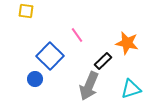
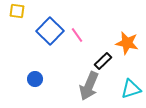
yellow square: moved 9 px left
blue square: moved 25 px up
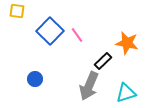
cyan triangle: moved 5 px left, 4 px down
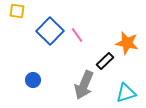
black rectangle: moved 2 px right
blue circle: moved 2 px left, 1 px down
gray arrow: moved 5 px left, 1 px up
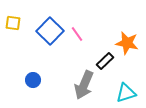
yellow square: moved 4 px left, 12 px down
pink line: moved 1 px up
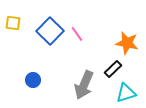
black rectangle: moved 8 px right, 8 px down
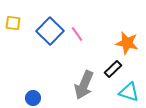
blue circle: moved 18 px down
cyan triangle: moved 3 px right, 1 px up; rotated 35 degrees clockwise
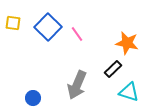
blue square: moved 2 px left, 4 px up
gray arrow: moved 7 px left
